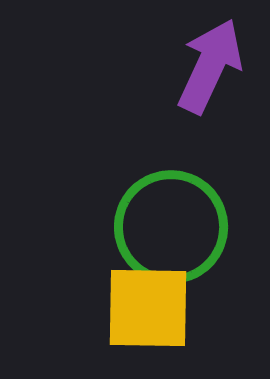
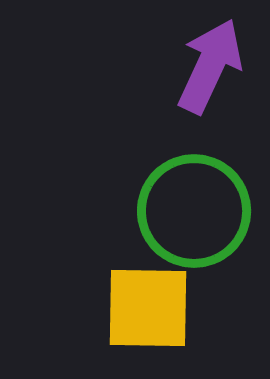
green circle: moved 23 px right, 16 px up
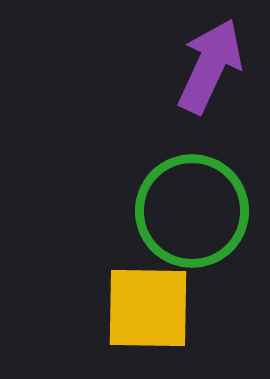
green circle: moved 2 px left
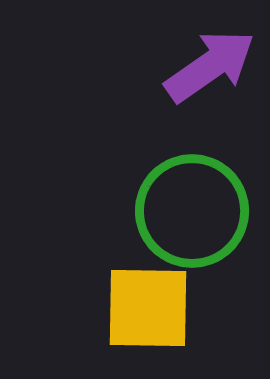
purple arrow: rotated 30 degrees clockwise
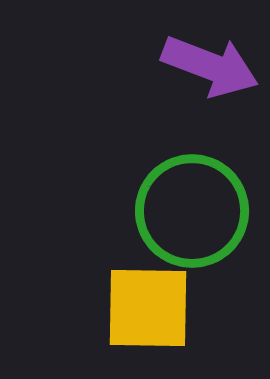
purple arrow: rotated 56 degrees clockwise
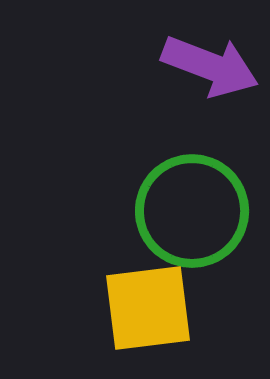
yellow square: rotated 8 degrees counterclockwise
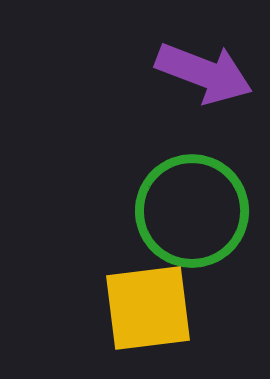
purple arrow: moved 6 px left, 7 px down
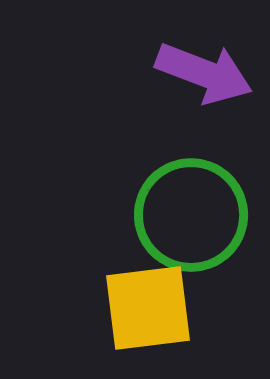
green circle: moved 1 px left, 4 px down
